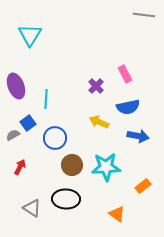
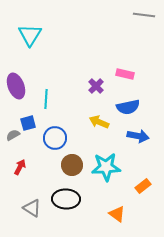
pink rectangle: rotated 48 degrees counterclockwise
blue square: rotated 21 degrees clockwise
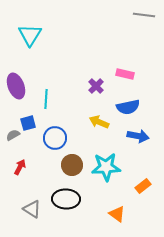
gray triangle: moved 1 px down
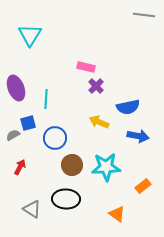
pink rectangle: moved 39 px left, 7 px up
purple ellipse: moved 2 px down
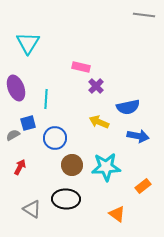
cyan triangle: moved 2 px left, 8 px down
pink rectangle: moved 5 px left
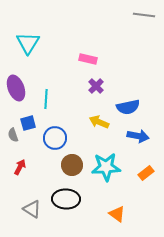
pink rectangle: moved 7 px right, 8 px up
gray semicircle: rotated 80 degrees counterclockwise
orange rectangle: moved 3 px right, 13 px up
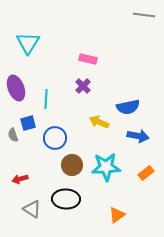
purple cross: moved 13 px left
red arrow: moved 12 px down; rotated 133 degrees counterclockwise
orange triangle: moved 1 px down; rotated 48 degrees clockwise
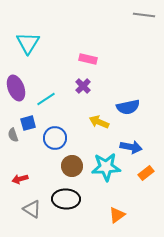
cyan line: rotated 54 degrees clockwise
blue arrow: moved 7 px left, 11 px down
brown circle: moved 1 px down
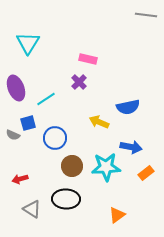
gray line: moved 2 px right
purple cross: moved 4 px left, 4 px up
gray semicircle: rotated 48 degrees counterclockwise
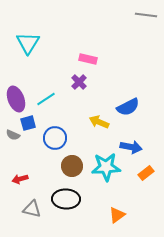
purple ellipse: moved 11 px down
blue semicircle: rotated 15 degrees counterclockwise
gray triangle: rotated 18 degrees counterclockwise
